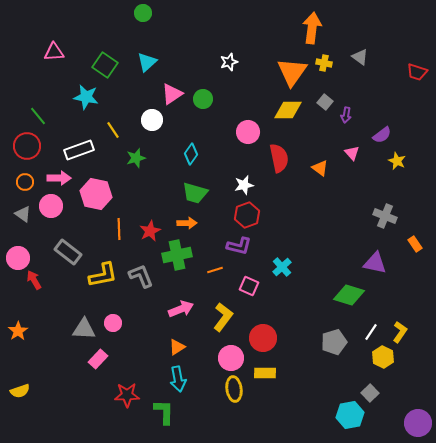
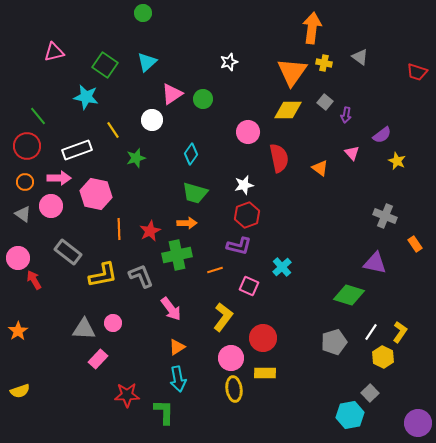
pink triangle at (54, 52): rotated 10 degrees counterclockwise
white rectangle at (79, 150): moved 2 px left
pink arrow at (181, 309): moved 10 px left; rotated 75 degrees clockwise
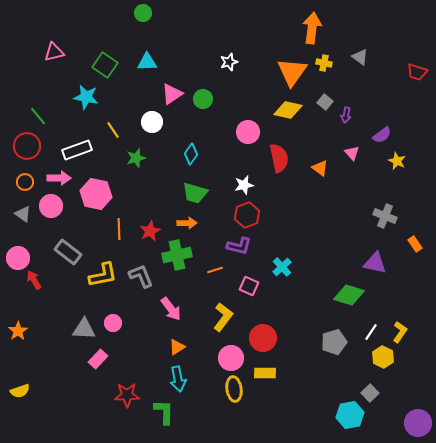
cyan triangle at (147, 62): rotated 40 degrees clockwise
yellow diamond at (288, 110): rotated 12 degrees clockwise
white circle at (152, 120): moved 2 px down
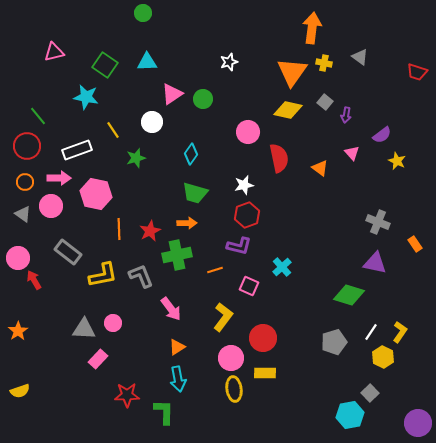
gray cross at (385, 216): moved 7 px left, 6 px down
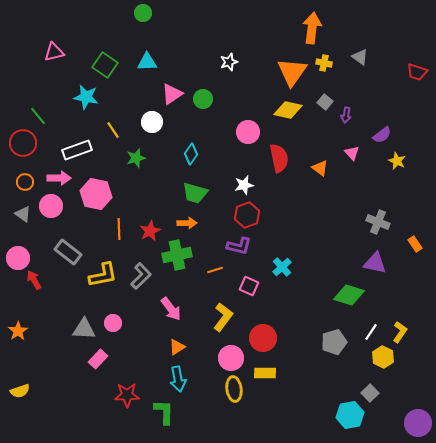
red circle at (27, 146): moved 4 px left, 3 px up
gray L-shape at (141, 276): rotated 68 degrees clockwise
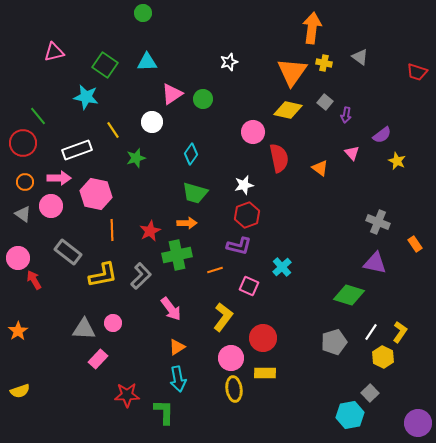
pink circle at (248, 132): moved 5 px right
orange line at (119, 229): moved 7 px left, 1 px down
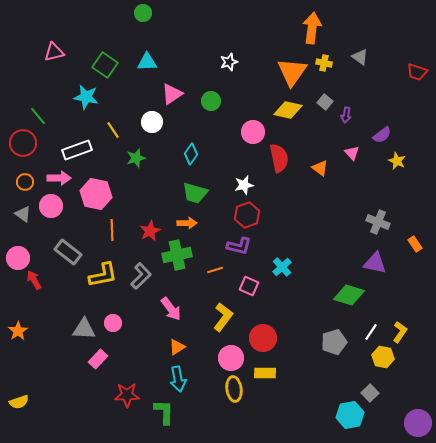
green circle at (203, 99): moved 8 px right, 2 px down
yellow hexagon at (383, 357): rotated 15 degrees counterclockwise
yellow semicircle at (20, 391): moved 1 px left, 11 px down
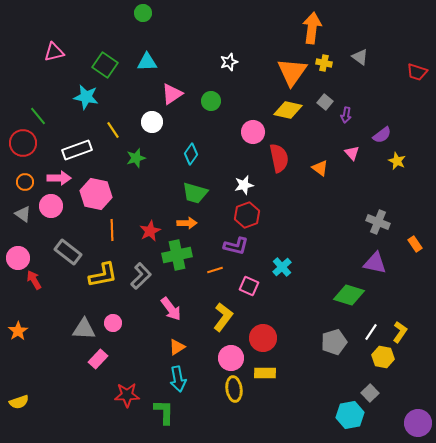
purple L-shape at (239, 246): moved 3 px left
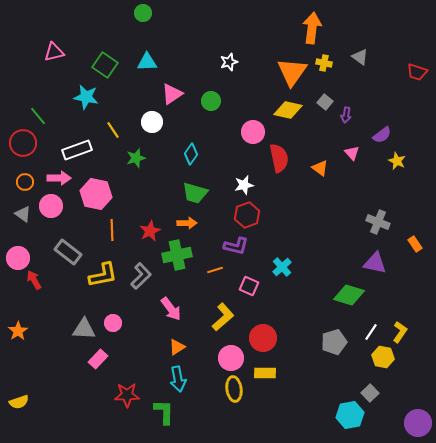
yellow L-shape at (223, 317): rotated 12 degrees clockwise
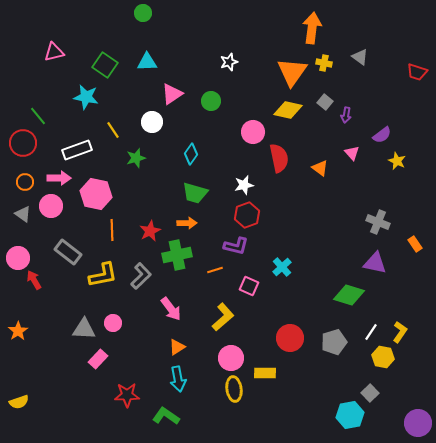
red circle at (263, 338): moved 27 px right
green L-shape at (164, 412): moved 2 px right, 4 px down; rotated 56 degrees counterclockwise
